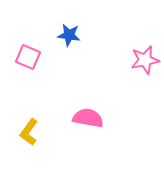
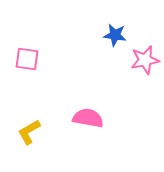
blue star: moved 46 px right
pink square: moved 1 px left, 2 px down; rotated 15 degrees counterclockwise
yellow L-shape: rotated 24 degrees clockwise
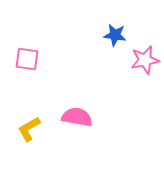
pink semicircle: moved 11 px left, 1 px up
yellow L-shape: moved 3 px up
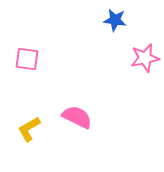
blue star: moved 15 px up
pink star: moved 2 px up
pink semicircle: rotated 16 degrees clockwise
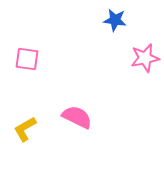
yellow L-shape: moved 4 px left
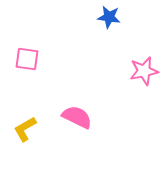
blue star: moved 6 px left, 3 px up
pink star: moved 1 px left, 13 px down
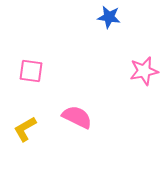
pink square: moved 4 px right, 12 px down
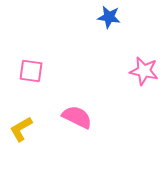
pink star: rotated 24 degrees clockwise
yellow L-shape: moved 4 px left
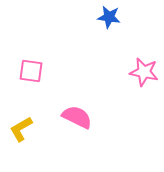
pink star: moved 1 px down
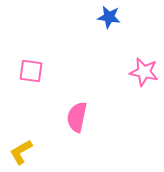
pink semicircle: rotated 104 degrees counterclockwise
yellow L-shape: moved 23 px down
